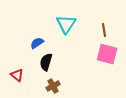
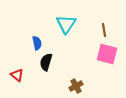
blue semicircle: rotated 112 degrees clockwise
brown cross: moved 23 px right
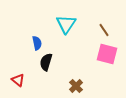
brown line: rotated 24 degrees counterclockwise
red triangle: moved 1 px right, 5 px down
brown cross: rotated 16 degrees counterclockwise
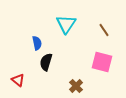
pink square: moved 5 px left, 8 px down
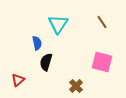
cyan triangle: moved 8 px left
brown line: moved 2 px left, 8 px up
red triangle: rotated 40 degrees clockwise
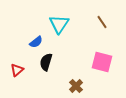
cyan triangle: moved 1 px right
blue semicircle: moved 1 px left, 1 px up; rotated 64 degrees clockwise
red triangle: moved 1 px left, 10 px up
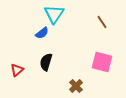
cyan triangle: moved 5 px left, 10 px up
blue semicircle: moved 6 px right, 9 px up
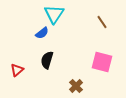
black semicircle: moved 1 px right, 2 px up
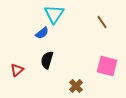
pink square: moved 5 px right, 4 px down
